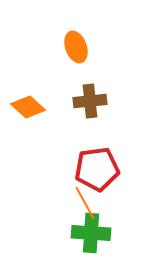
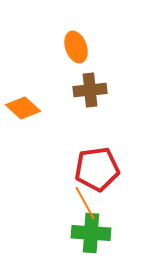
brown cross: moved 11 px up
orange diamond: moved 5 px left, 1 px down
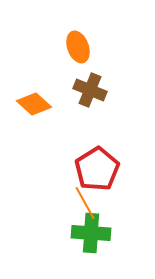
orange ellipse: moved 2 px right
brown cross: rotated 28 degrees clockwise
orange diamond: moved 11 px right, 4 px up
red pentagon: rotated 24 degrees counterclockwise
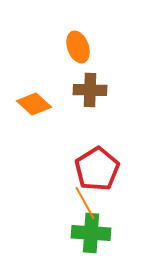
brown cross: rotated 20 degrees counterclockwise
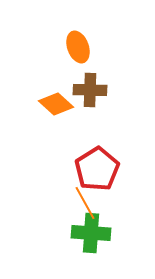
orange diamond: moved 22 px right
